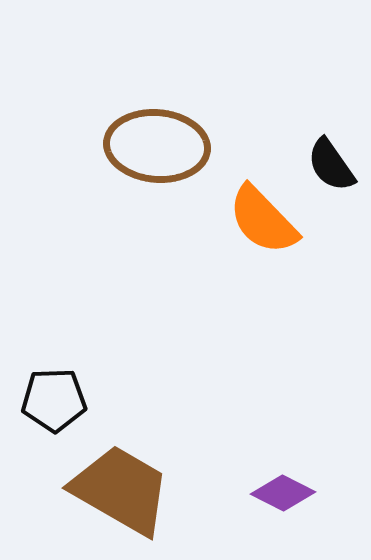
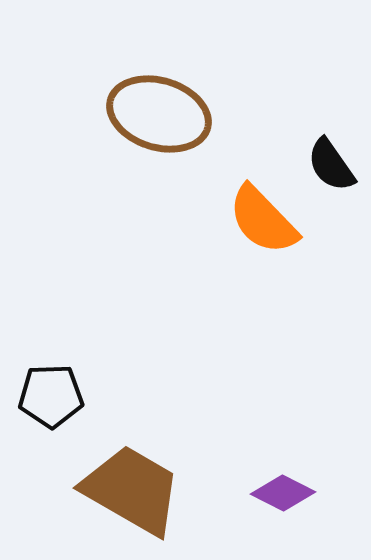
brown ellipse: moved 2 px right, 32 px up; rotated 12 degrees clockwise
black pentagon: moved 3 px left, 4 px up
brown trapezoid: moved 11 px right
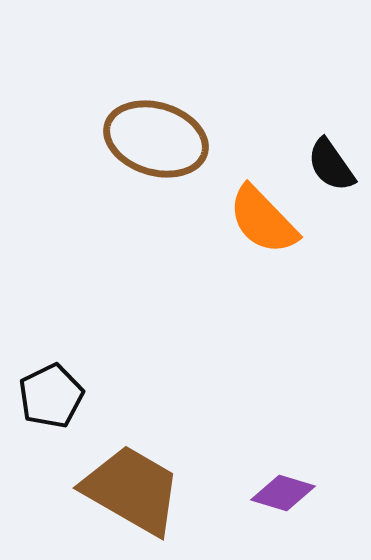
brown ellipse: moved 3 px left, 25 px down
black pentagon: rotated 24 degrees counterclockwise
purple diamond: rotated 10 degrees counterclockwise
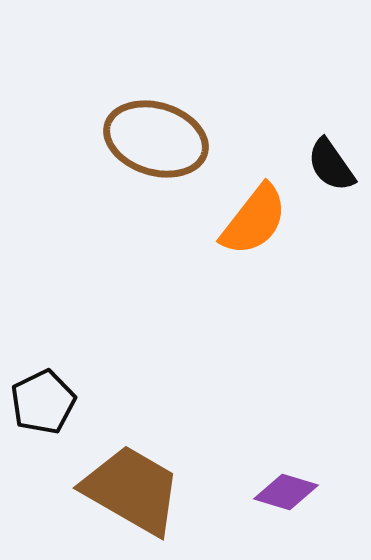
orange semicircle: moved 9 px left; rotated 98 degrees counterclockwise
black pentagon: moved 8 px left, 6 px down
purple diamond: moved 3 px right, 1 px up
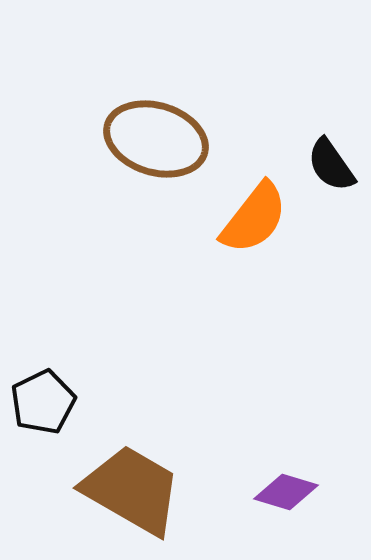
orange semicircle: moved 2 px up
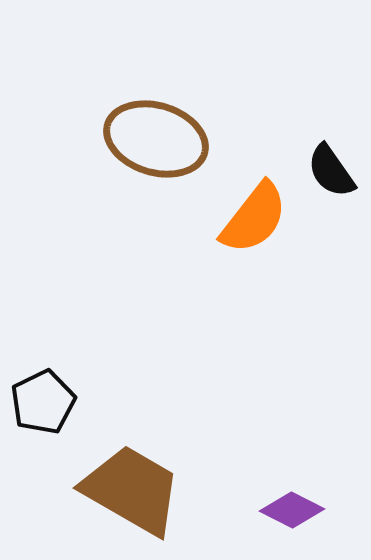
black semicircle: moved 6 px down
purple diamond: moved 6 px right, 18 px down; rotated 10 degrees clockwise
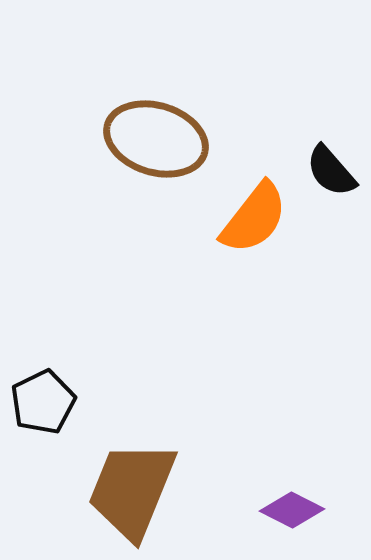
black semicircle: rotated 6 degrees counterclockwise
brown trapezoid: rotated 98 degrees counterclockwise
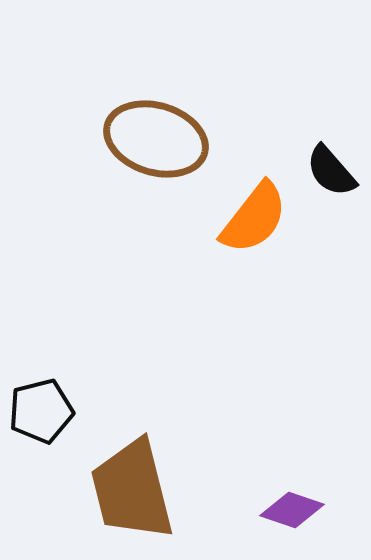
black pentagon: moved 2 px left, 9 px down; rotated 12 degrees clockwise
brown trapezoid: rotated 36 degrees counterclockwise
purple diamond: rotated 8 degrees counterclockwise
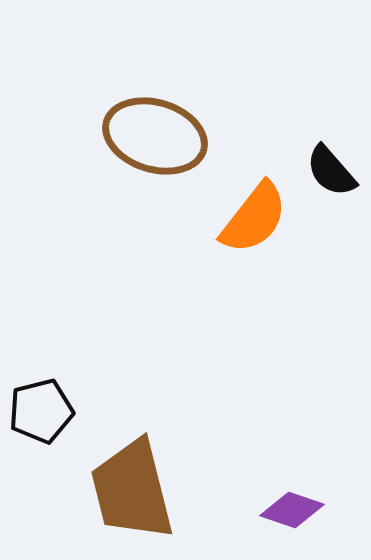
brown ellipse: moved 1 px left, 3 px up
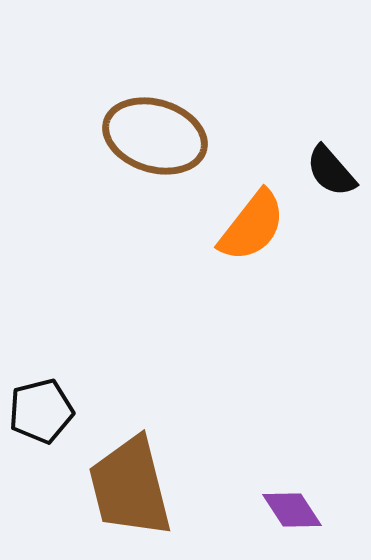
orange semicircle: moved 2 px left, 8 px down
brown trapezoid: moved 2 px left, 3 px up
purple diamond: rotated 38 degrees clockwise
